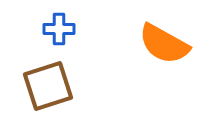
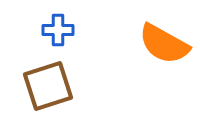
blue cross: moved 1 px left, 1 px down
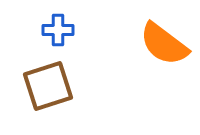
orange semicircle: rotated 8 degrees clockwise
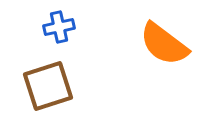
blue cross: moved 1 px right, 3 px up; rotated 12 degrees counterclockwise
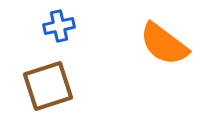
blue cross: moved 1 px up
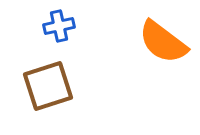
orange semicircle: moved 1 px left, 2 px up
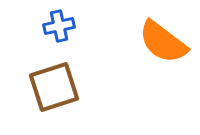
brown square: moved 6 px right, 1 px down
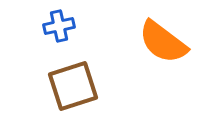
brown square: moved 19 px right, 1 px up
